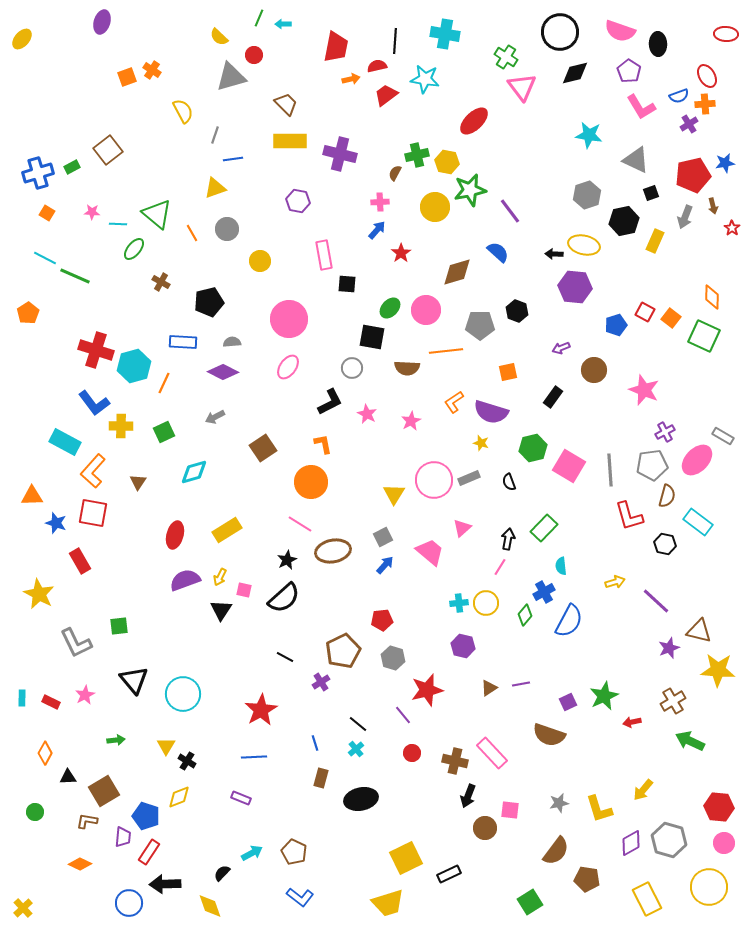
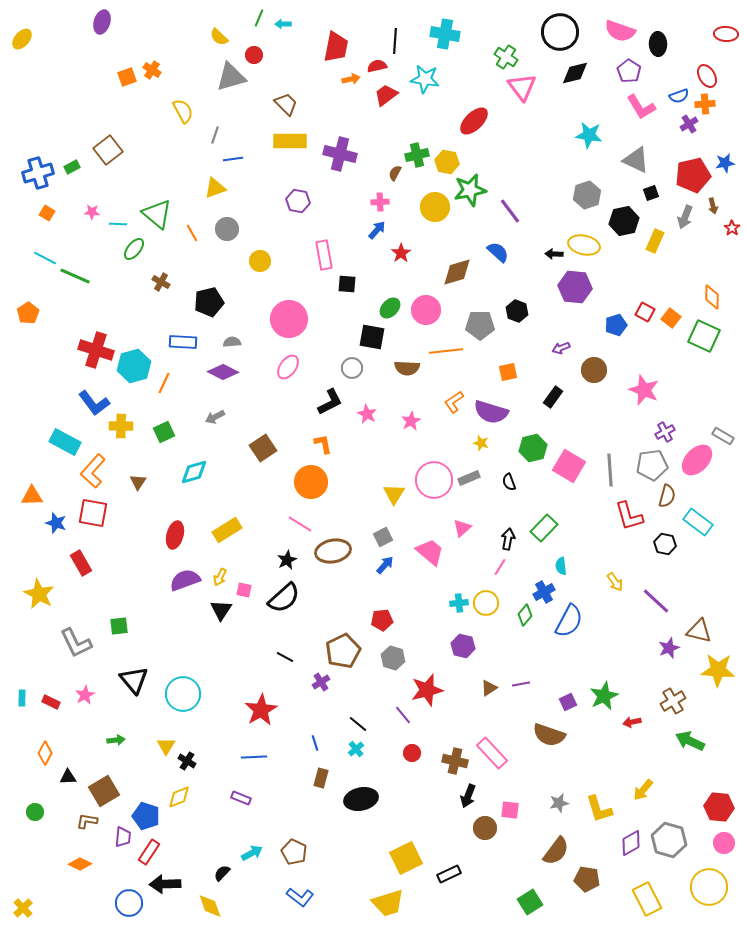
red rectangle at (80, 561): moved 1 px right, 2 px down
yellow arrow at (615, 582): rotated 72 degrees clockwise
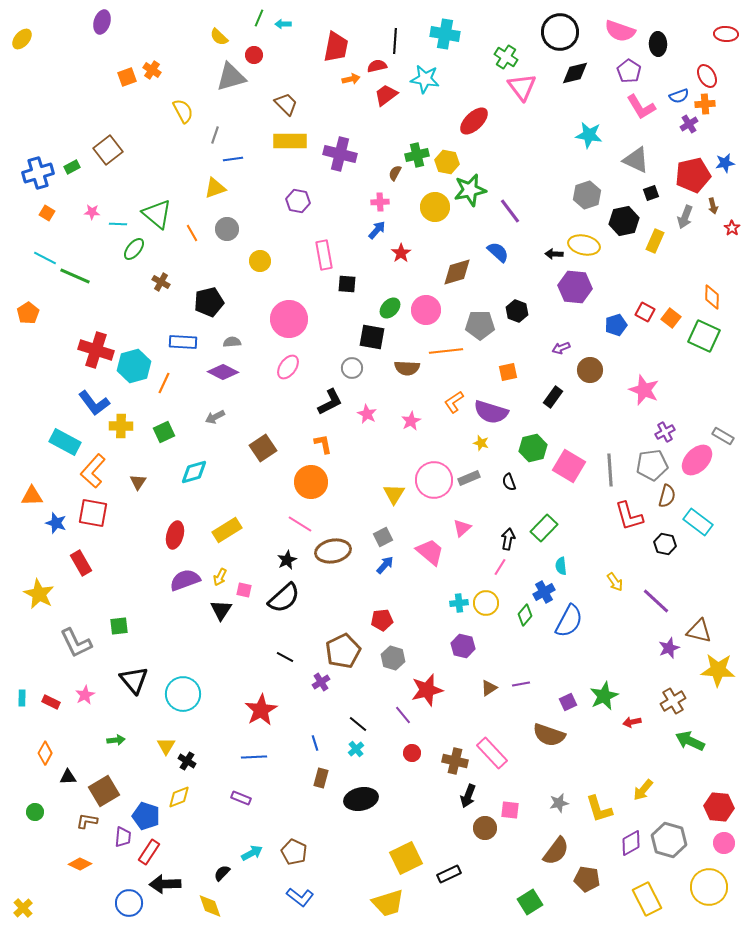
brown circle at (594, 370): moved 4 px left
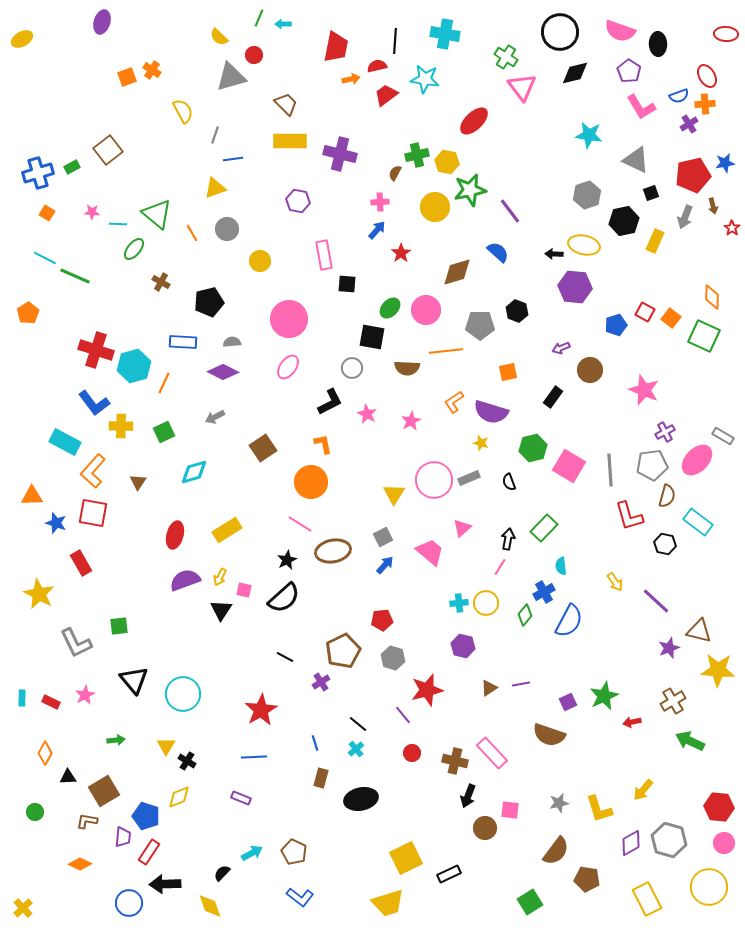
yellow ellipse at (22, 39): rotated 20 degrees clockwise
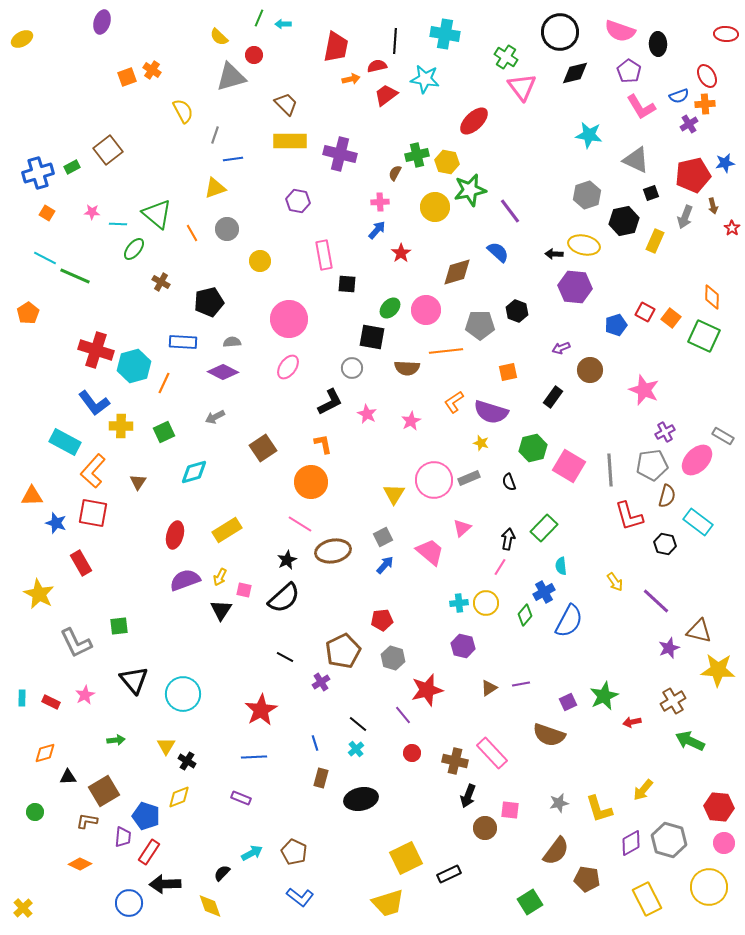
orange diamond at (45, 753): rotated 45 degrees clockwise
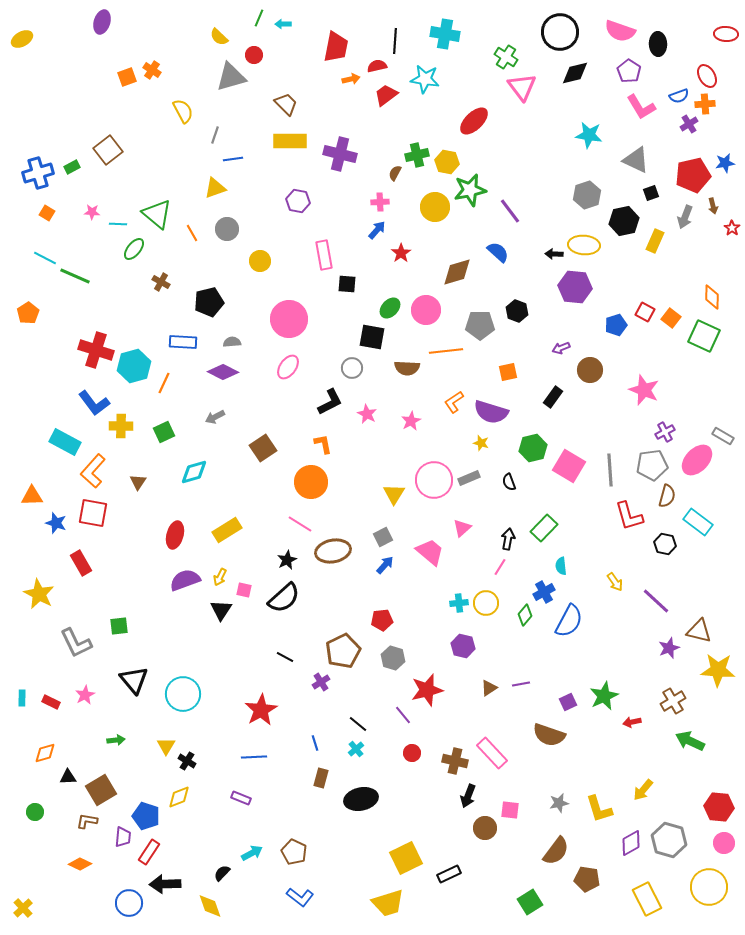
yellow ellipse at (584, 245): rotated 8 degrees counterclockwise
brown square at (104, 791): moved 3 px left, 1 px up
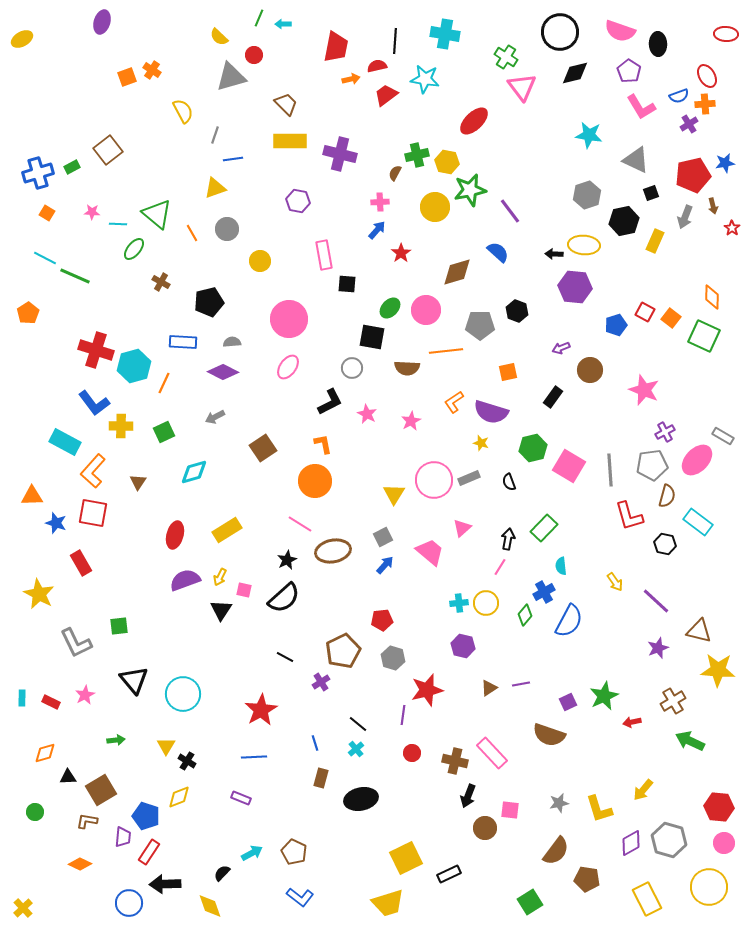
orange circle at (311, 482): moved 4 px right, 1 px up
purple star at (669, 648): moved 11 px left
purple line at (403, 715): rotated 48 degrees clockwise
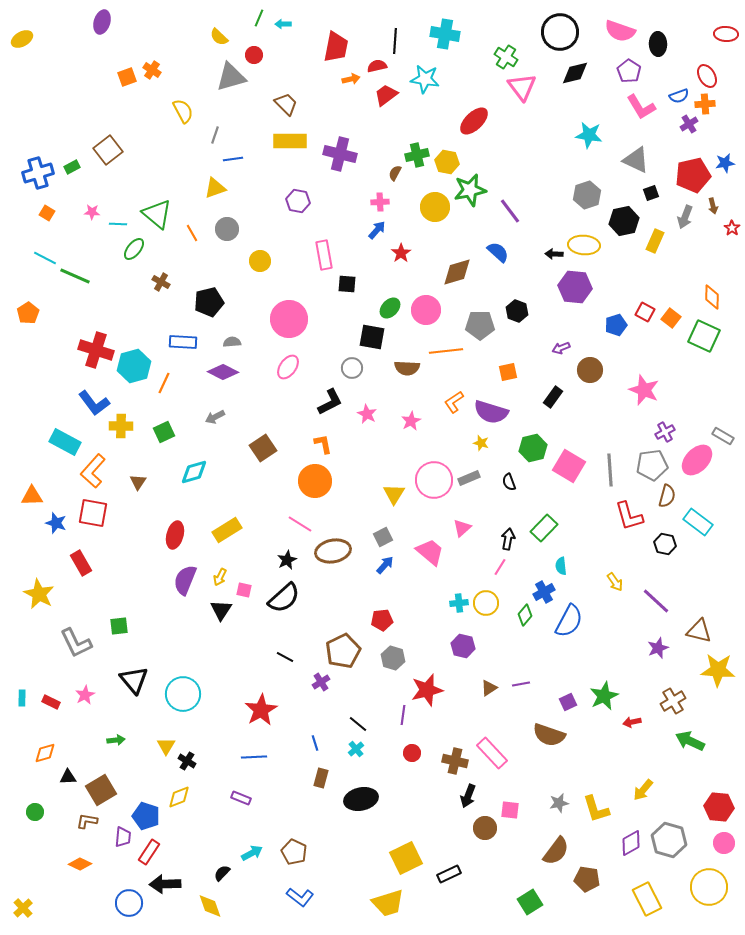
purple semicircle at (185, 580): rotated 48 degrees counterclockwise
yellow L-shape at (599, 809): moved 3 px left
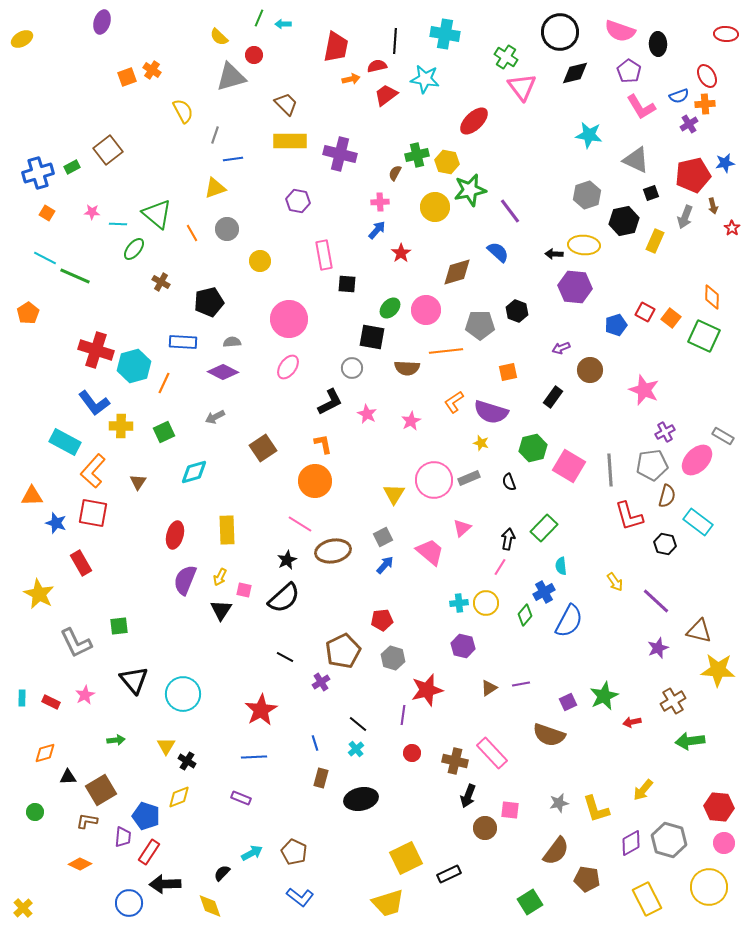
yellow rectangle at (227, 530): rotated 60 degrees counterclockwise
green arrow at (690, 741): rotated 32 degrees counterclockwise
